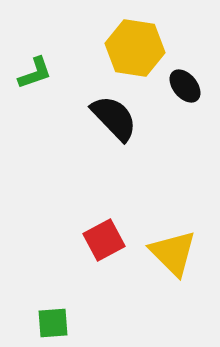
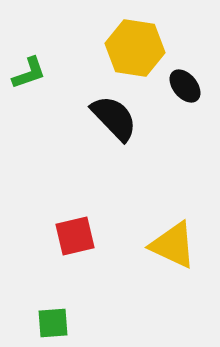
green L-shape: moved 6 px left
red square: moved 29 px left, 4 px up; rotated 15 degrees clockwise
yellow triangle: moved 8 px up; rotated 20 degrees counterclockwise
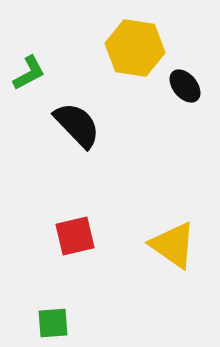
green L-shape: rotated 9 degrees counterclockwise
black semicircle: moved 37 px left, 7 px down
yellow triangle: rotated 10 degrees clockwise
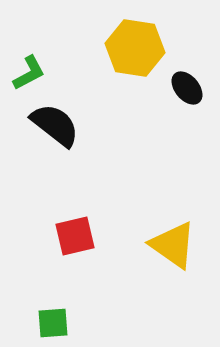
black ellipse: moved 2 px right, 2 px down
black semicircle: moved 22 px left; rotated 8 degrees counterclockwise
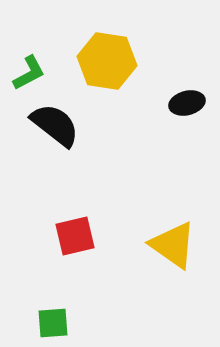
yellow hexagon: moved 28 px left, 13 px down
black ellipse: moved 15 px down; rotated 64 degrees counterclockwise
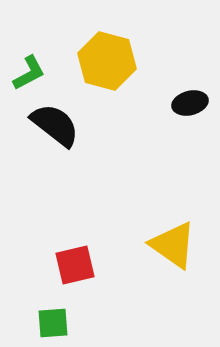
yellow hexagon: rotated 6 degrees clockwise
black ellipse: moved 3 px right
red square: moved 29 px down
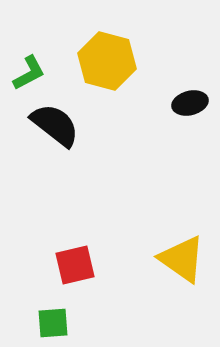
yellow triangle: moved 9 px right, 14 px down
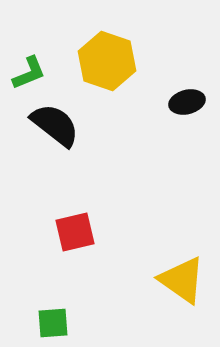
yellow hexagon: rotated 4 degrees clockwise
green L-shape: rotated 6 degrees clockwise
black ellipse: moved 3 px left, 1 px up
yellow triangle: moved 21 px down
red square: moved 33 px up
